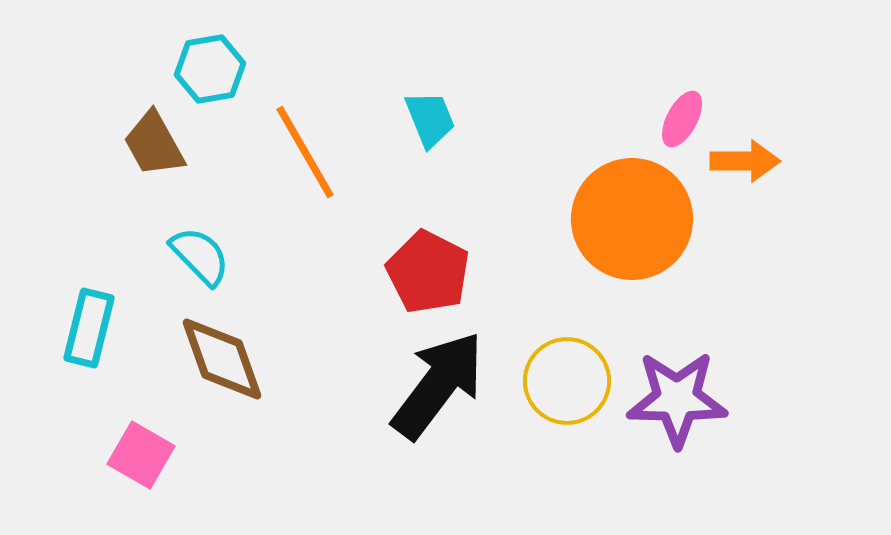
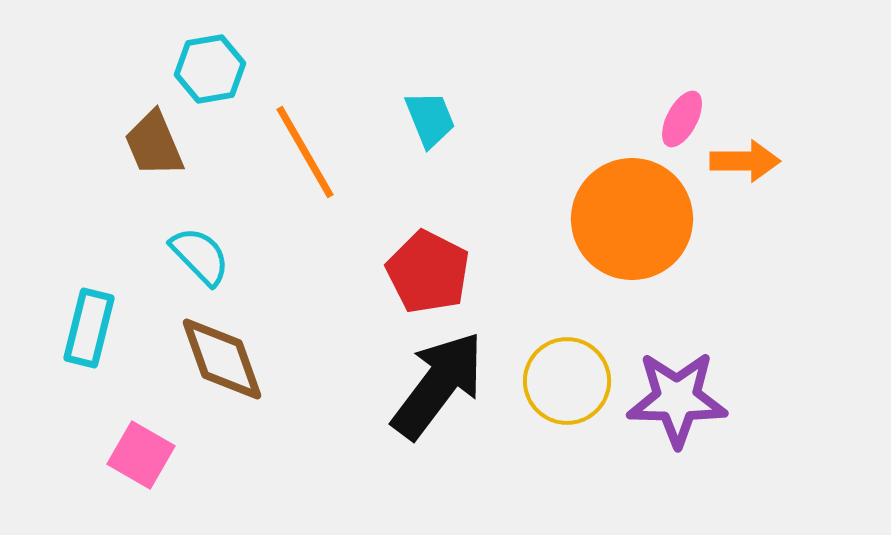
brown trapezoid: rotated 6 degrees clockwise
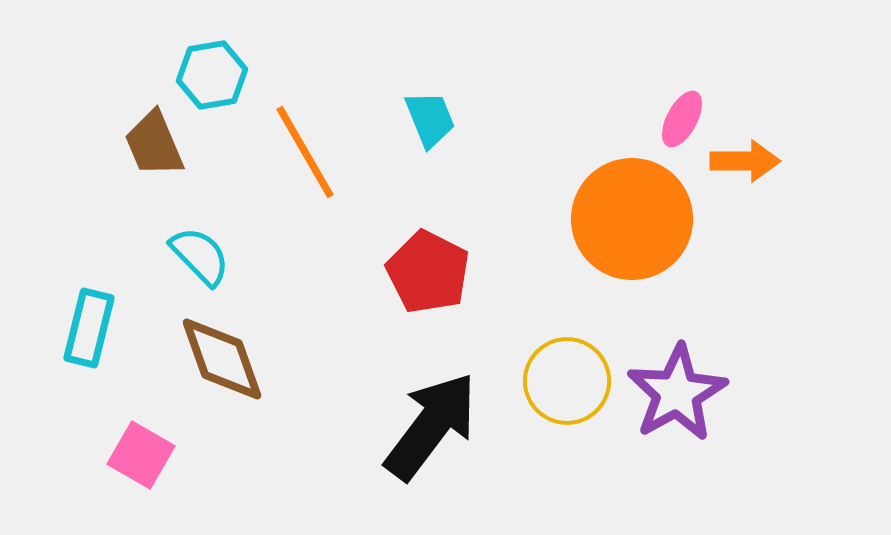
cyan hexagon: moved 2 px right, 6 px down
black arrow: moved 7 px left, 41 px down
purple star: moved 6 px up; rotated 30 degrees counterclockwise
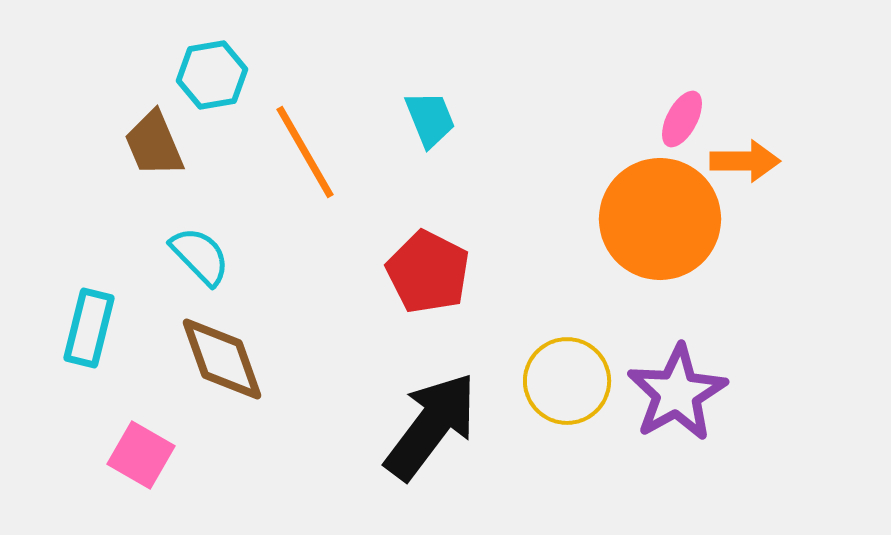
orange circle: moved 28 px right
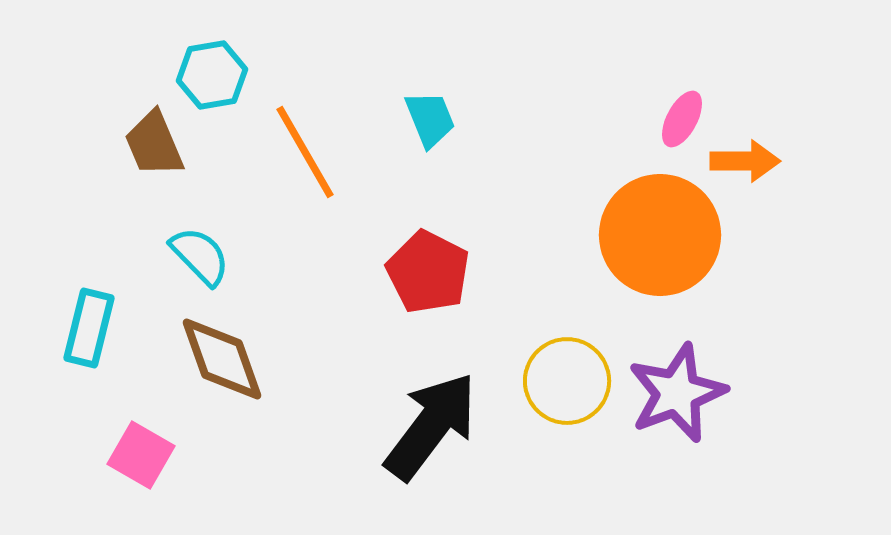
orange circle: moved 16 px down
purple star: rotated 8 degrees clockwise
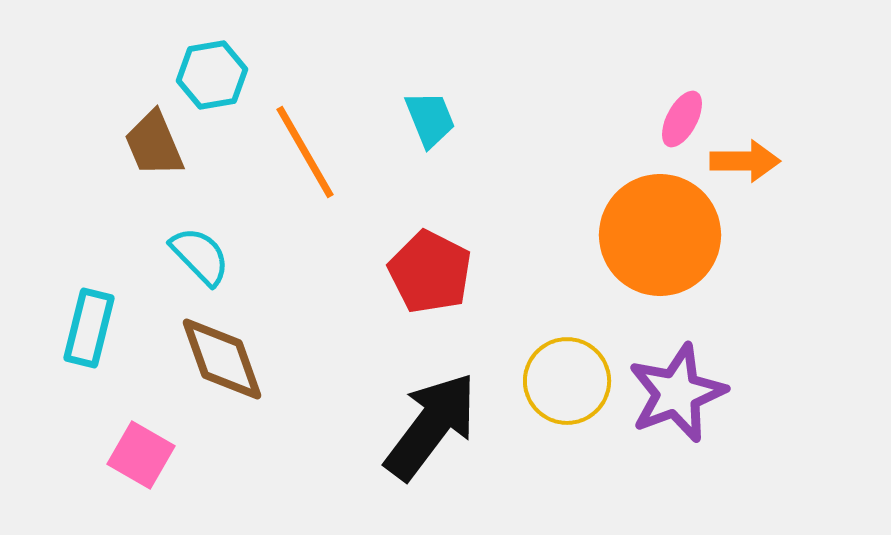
red pentagon: moved 2 px right
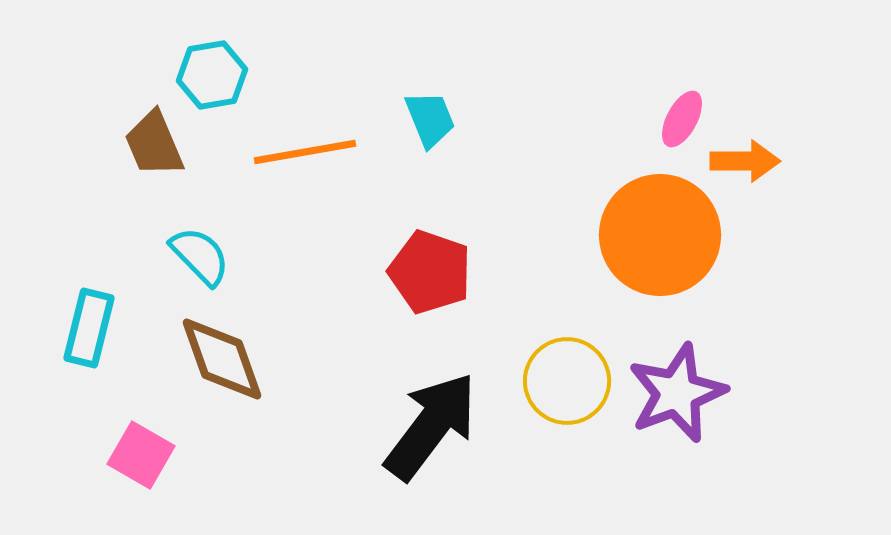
orange line: rotated 70 degrees counterclockwise
red pentagon: rotated 8 degrees counterclockwise
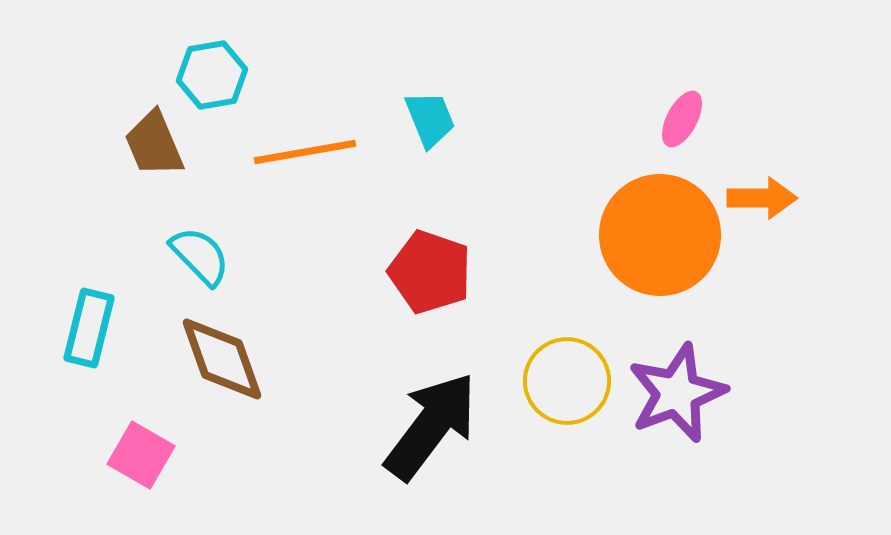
orange arrow: moved 17 px right, 37 px down
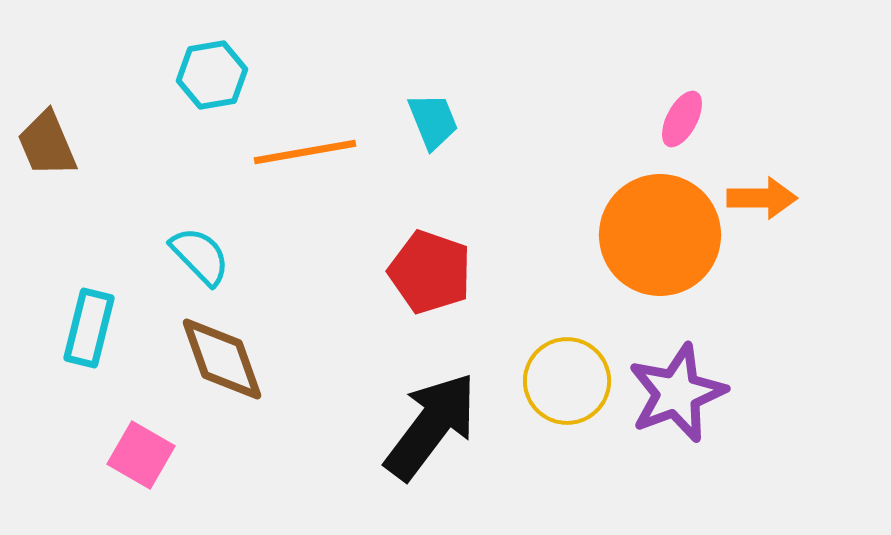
cyan trapezoid: moved 3 px right, 2 px down
brown trapezoid: moved 107 px left
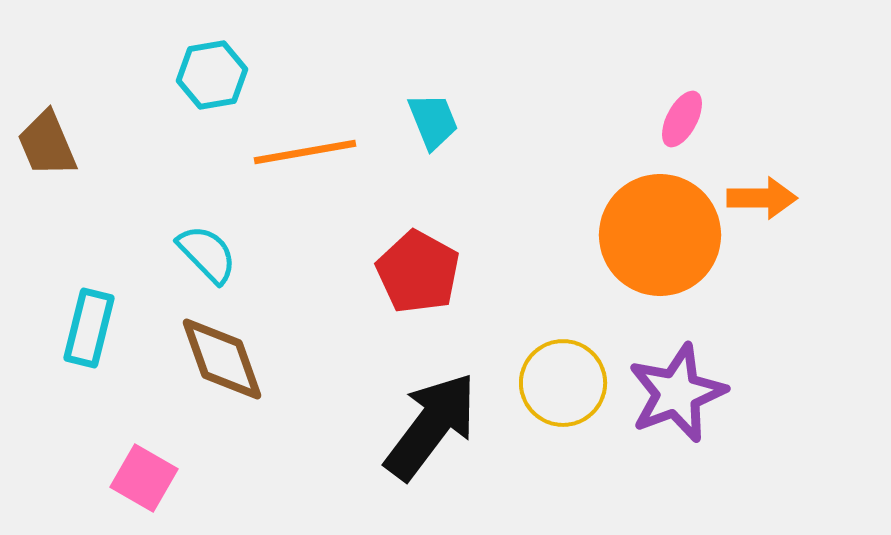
cyan semicircle: moved 7 px right, 2 px up
red pentagon: moved 12 px left; rotated 10 degrees clockwise
yellow circle: moved 4 px left, 2 px down
pink square: moved 3 px right, 23 px down
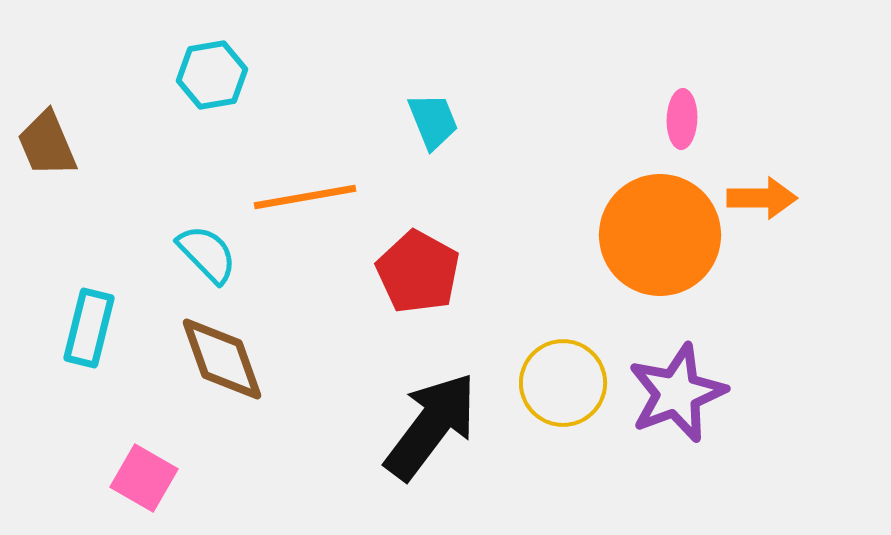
pink ellipse: rotated 26 degrees counterclockwise
orange line: moved 45 px down
